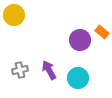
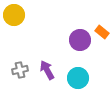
purple arrow: moved 2 px left
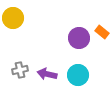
yellow circle: moved 1 px left, 3 px down
purple circle: moved 1 px left, 2 px up
purple arrow: moved 4 px down; rotated 48 degrees counterclockwise
cyan circle: moved 3 px up
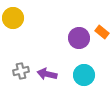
gray cross: moved 1 px right, 1 px down
cyan circle: moved 6 px right
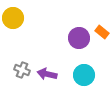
gray cross: moved 1 px right, 1 px up; rotated 35 degrees clockwise
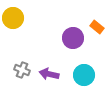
orange rectangle: moved 5 px left, 5 px up
purple circle: moved 6 px left
purple arrow: moved 2 px right
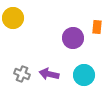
orange rectangle: rotated 56 degrees clockwise
gray cross: moved 4 px down
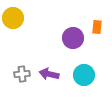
gray cross: rotated 28 degrees counterclockwise
